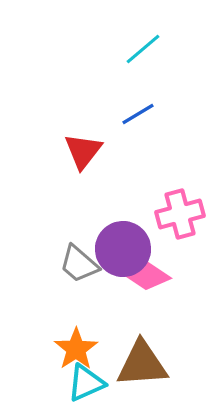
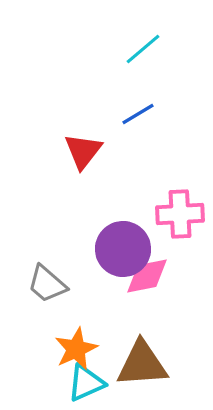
pink cross: rotated 12 degrees clockwise
gray trapezoid: moved 32 px left, 20 px down
pink diamond: rotated 45 degrees counterclockwise
orange star: rotated 9 degrees clockwise
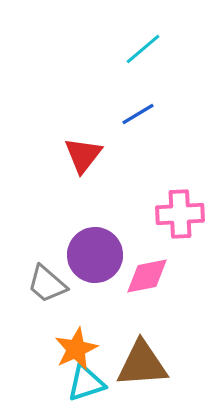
red triangle: moved 4 px down
purple circle: moved 28 px left, 6 px down
cyan triangle: rotated 6 degrees clockwise
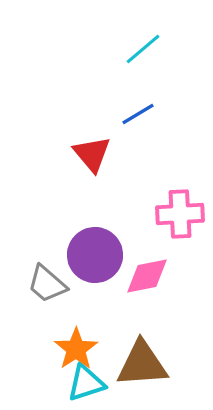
red triangle: moved 9 px right, 1 px up; rotated 18 degrees counterclockwise
orange star: rotated 9 degrees counterclockwise
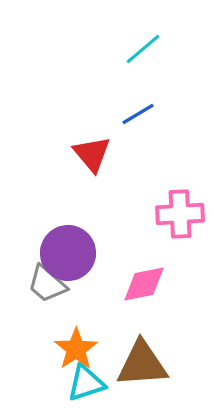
purple circle: moved 27 px left, 2 px up
pink diamond: moved 3 px left, 8 px down
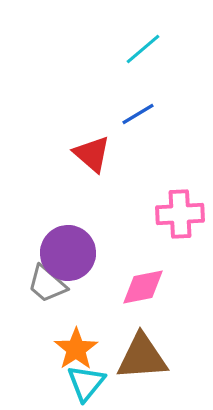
red triangle: rotated 9 degrees counterclockwise
pink diamond: moved 1 px left, 3 px down
brown triangle: moved 7 px up
cyan triangle: rotated 33 degrees counterclockwise
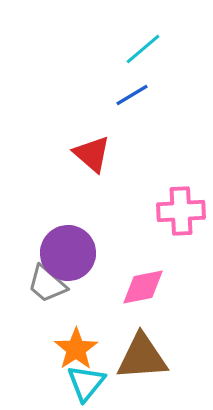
blue line: moved 6 px left, 19 px up
pink cross: moved 1 px right, 3 px up
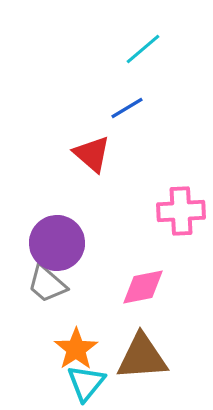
blue line: moved 5 px left, 13 px down
purple circle: moved 11 px left, 10 px up
